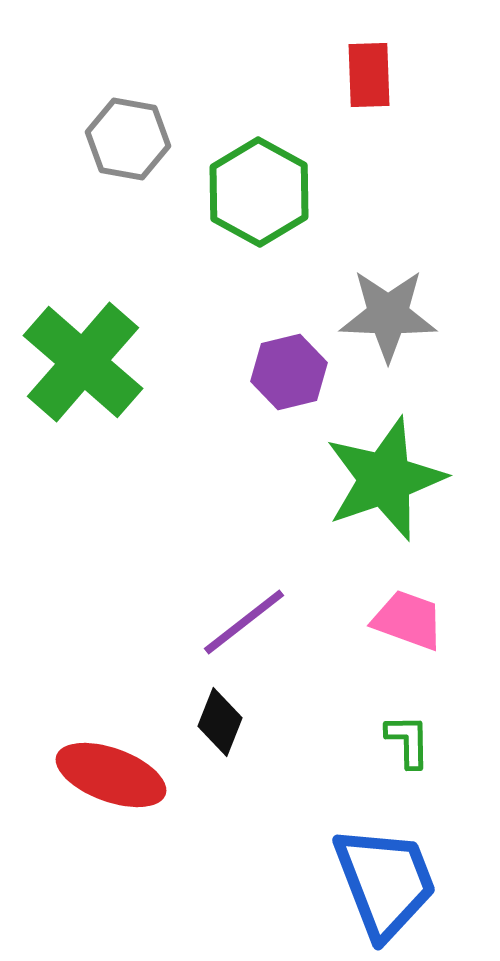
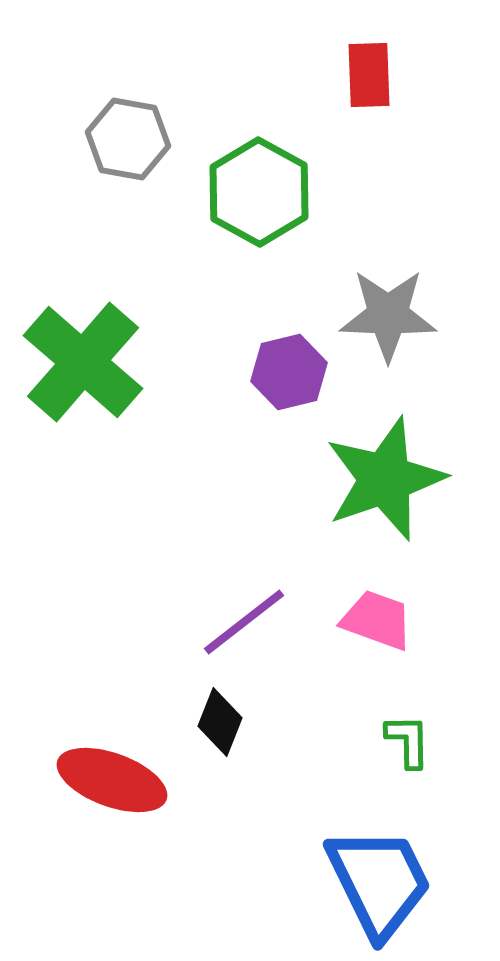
pink trapezoid: moved 31 px left
red ellipse: moved 1 px right, 5 px down
blue trapezoid: moved 6 px left; rotated 5 degrees counterclockwise
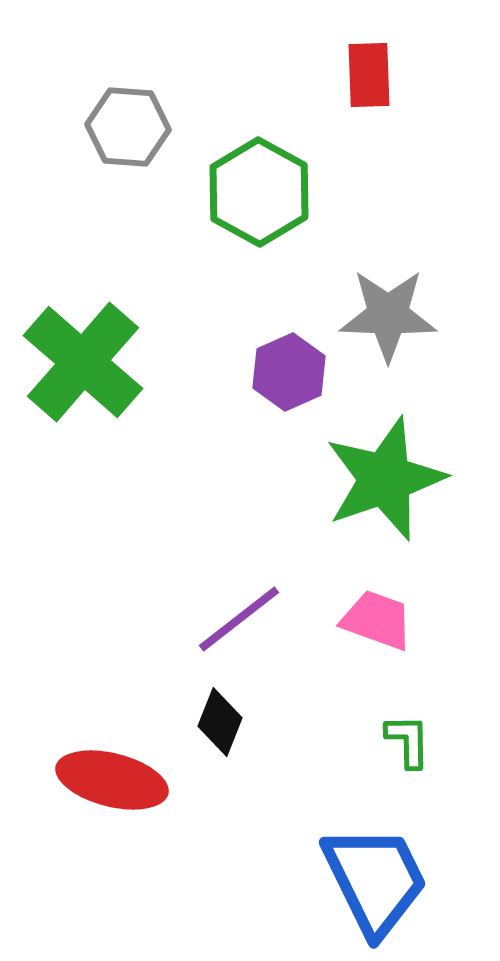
gray hexagon: moved 12 px up; rotated 6 degrees counterclockwise
purple hexagon: rotated 10 degrees counterclockwise
purple line: moved 5 px left, 3 px up
red ellipse: rotated 6 degrees counterclockwise
blue trapezoid: moved 4 px left, 2 px up
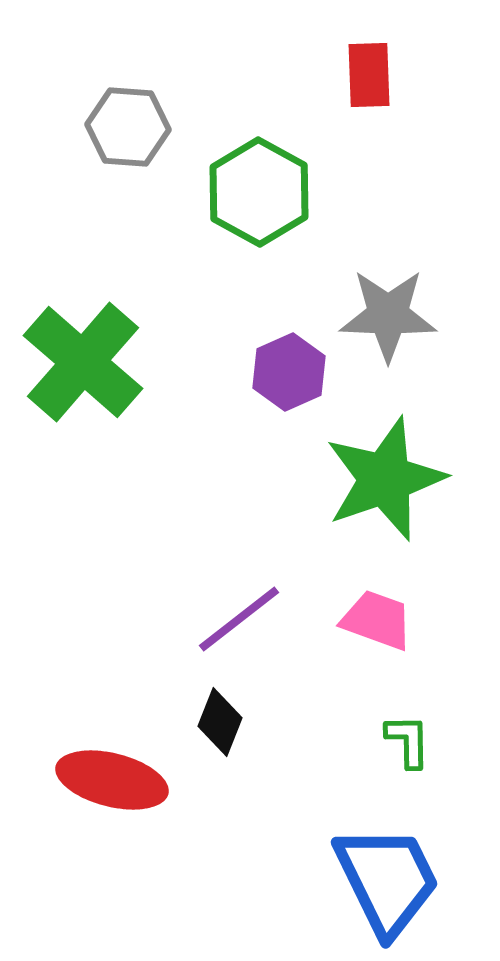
blue trapezoid: moved 12 px right
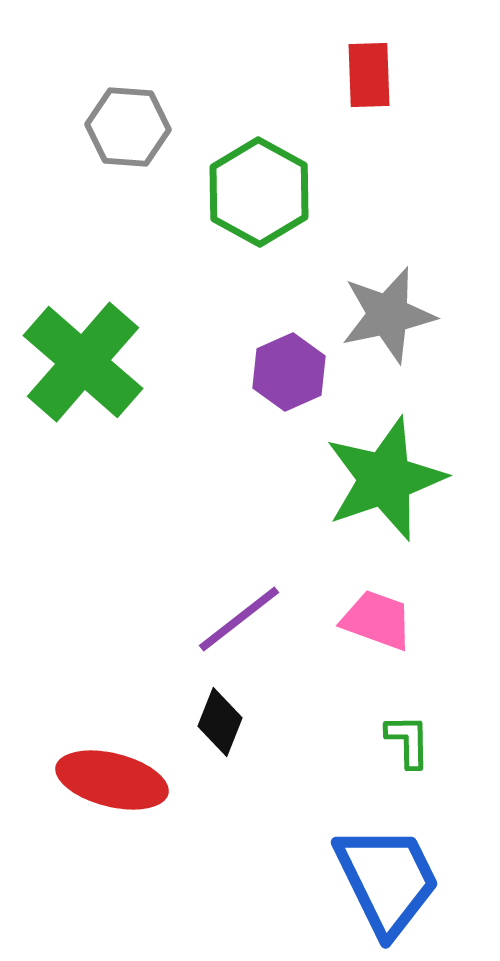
gray star: rotated 14 degrees counterclockwise
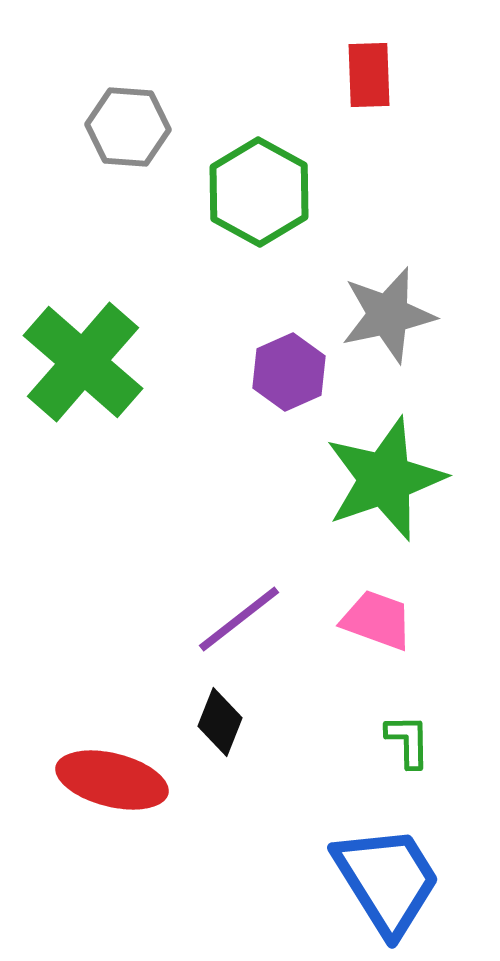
blue trapezoid: rotated 6 degrees counterclockwise
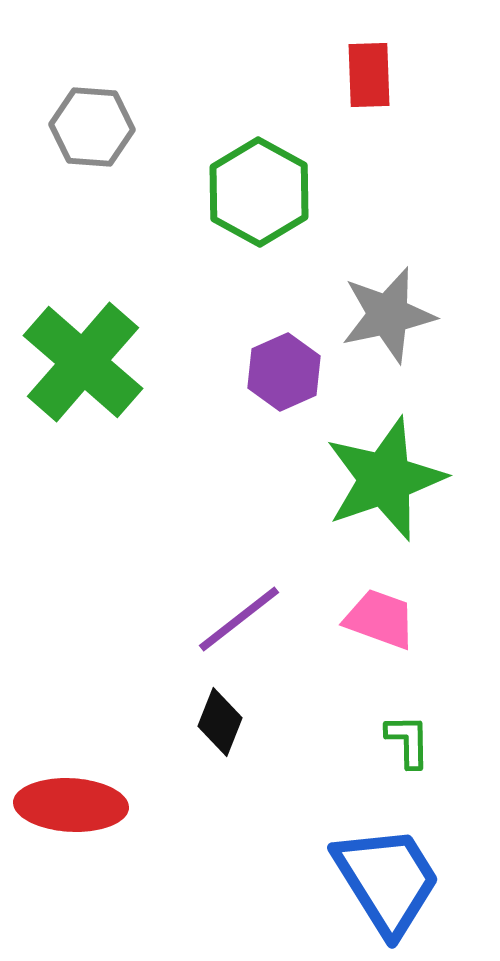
gray hexagon: moved 36 px left
purple hexagon: moved 5 px left
pink trapezoid: moved 3 px right, 1 px up
red ellipse: moved 41 px left, 25 px down; rotated 11 degrees counterclockwise
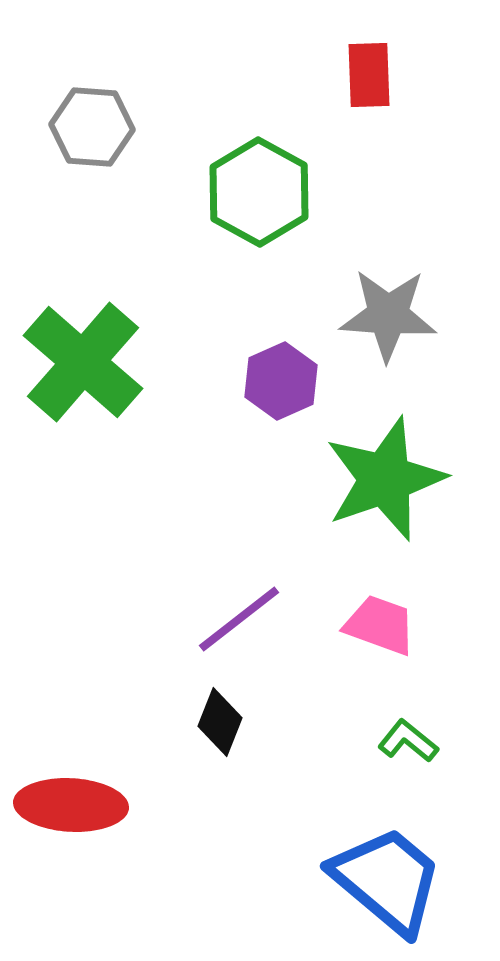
gray star: rotated 16 degrees clockwise
purple hexagon: moved 3 px left, 9 px down
pink trapezoid: moved 6 px down
green L-shape: rotated 50 degrees counterclockwise
blue trapezoid: rotated 18 degrees counterclockwise
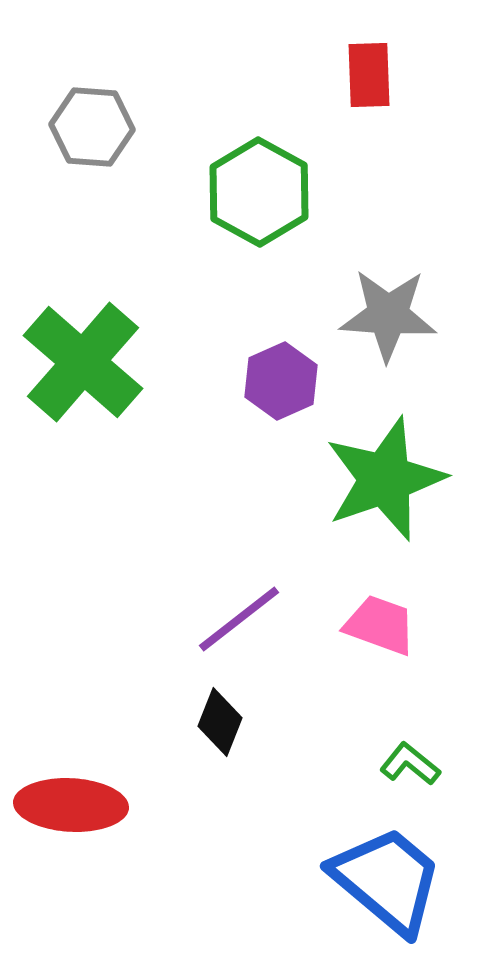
green L-shape: moved 2 px right, 23 px down
